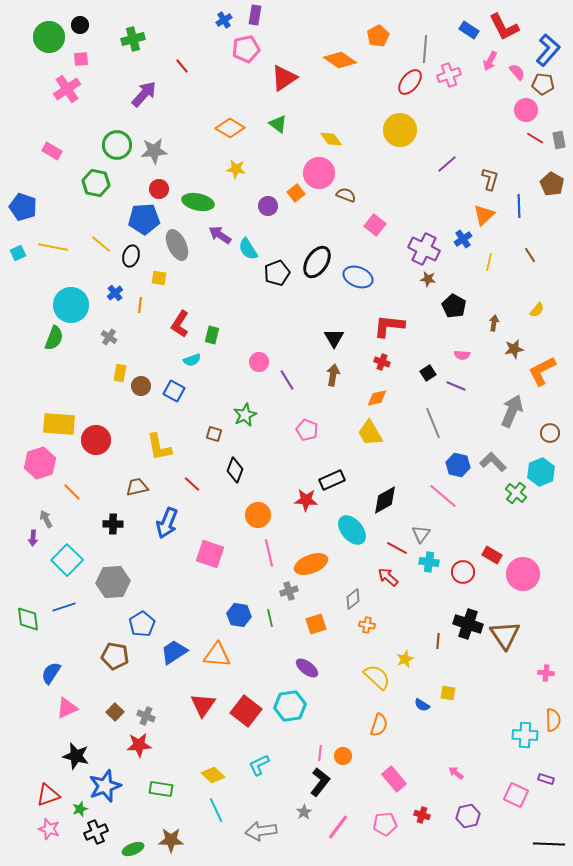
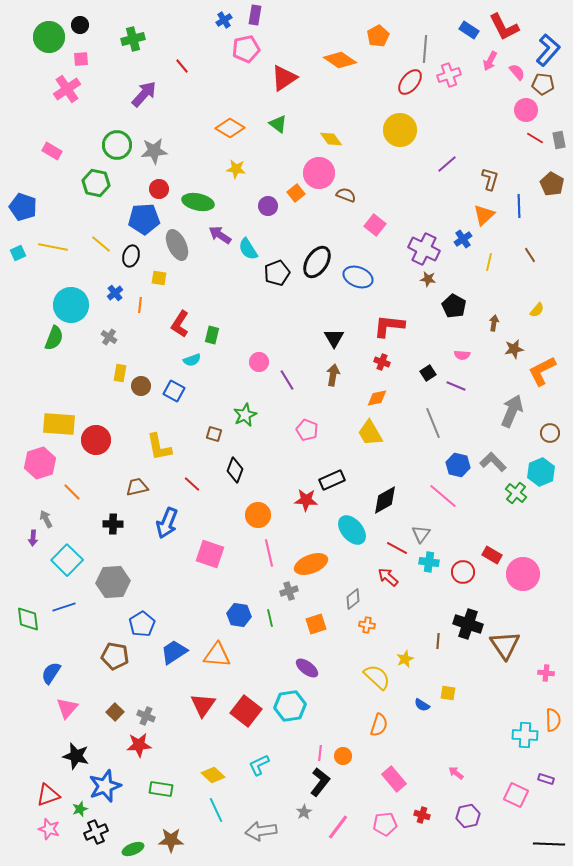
brown triangle at (505, 635): moved 10 px down
pink triangle at (67, 708): rotated 25 degrees counterclockwise
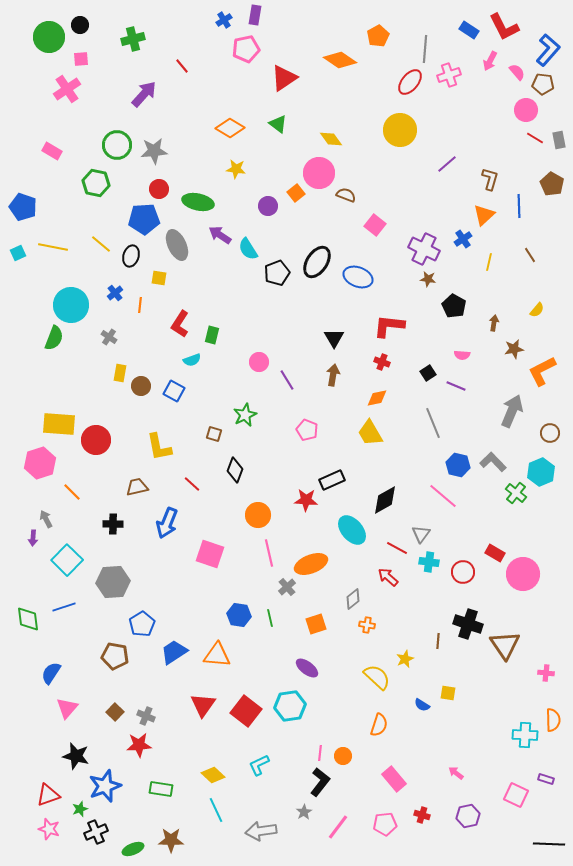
red rectangle at (492, 555): moved 3 px right, 2 px up
gray cross at (289, 591): moved 2 px left, 4 px up; rotated 24 degrees counterclockwise
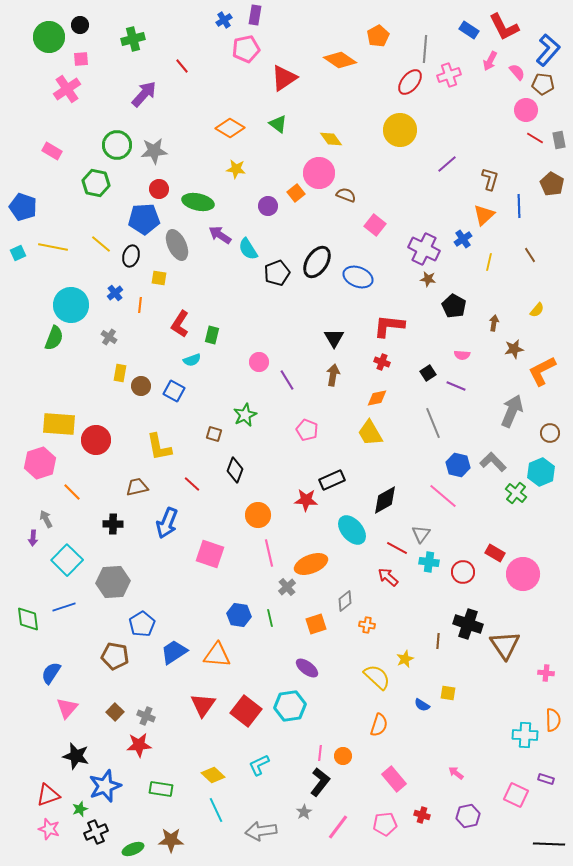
gray diamond at (353, 599): moved 8 px left, 2 px down
